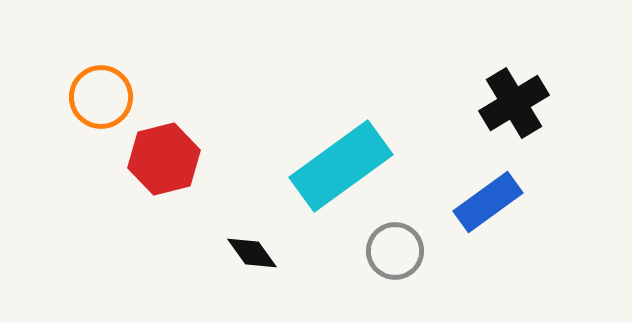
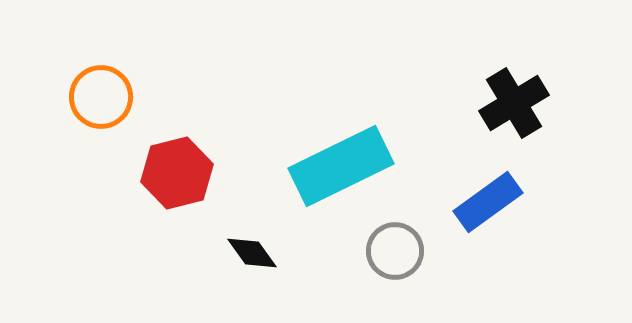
red hexagon: moved 13 px right, 14 px down
cyan rectangle: rotated 10 degrees clockwise
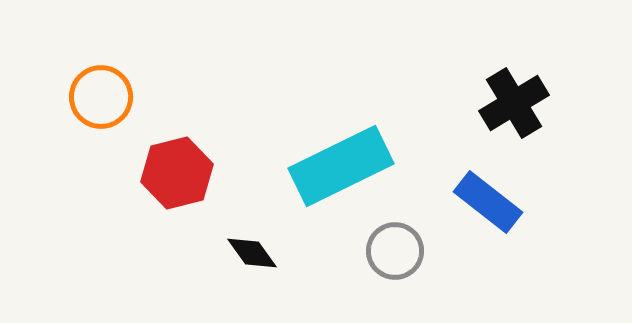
blue rectangle: rotated 74 degrees clockwise
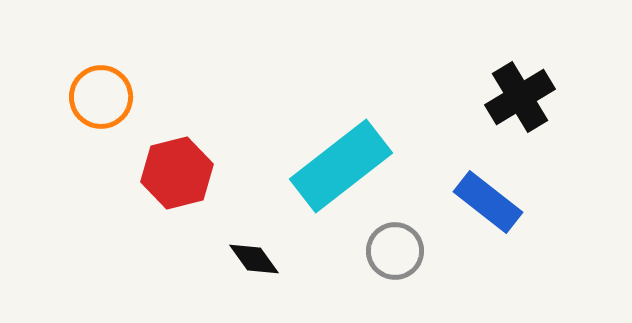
black cross: moved 6 px right, 6 px up
cyan rectangle: rotated 12 degrees counterclockwise
black diamond: moved 2 px right, 6 px down
